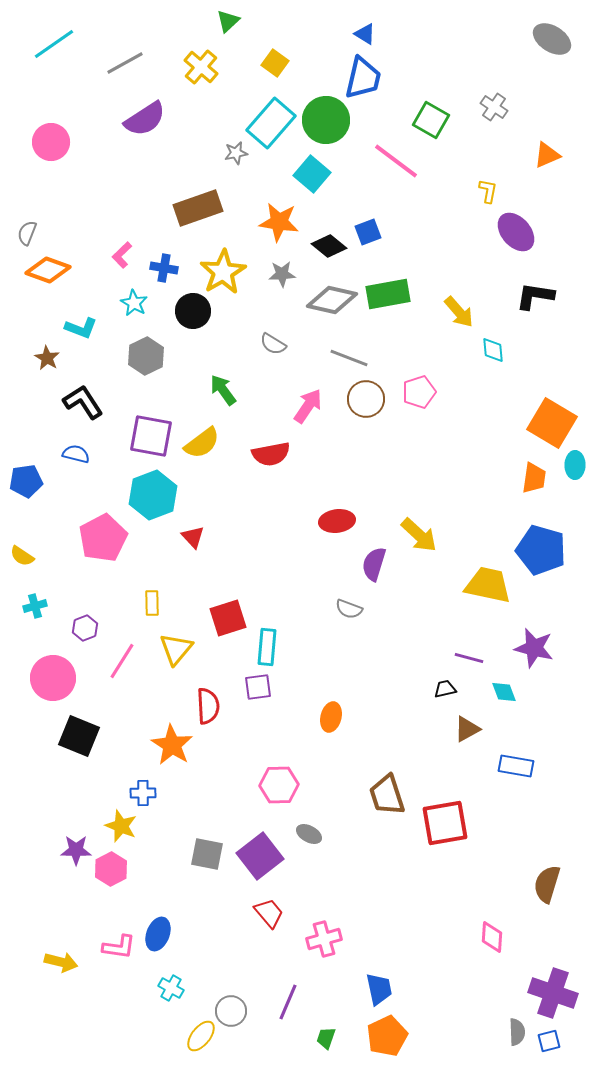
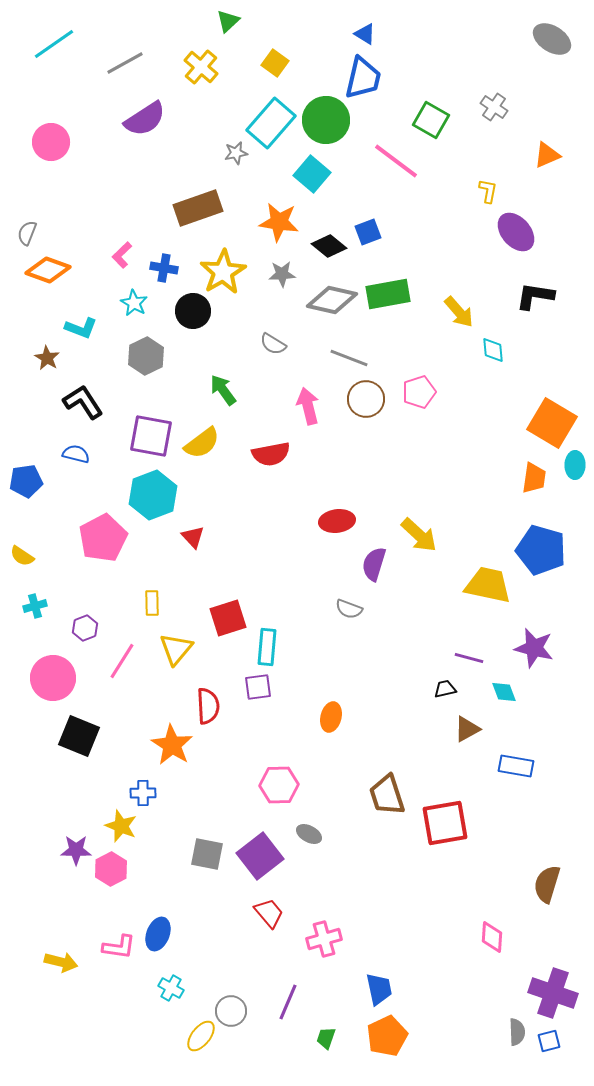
pink arrow at (308, 406): rotated 48 degrees counterclockwise
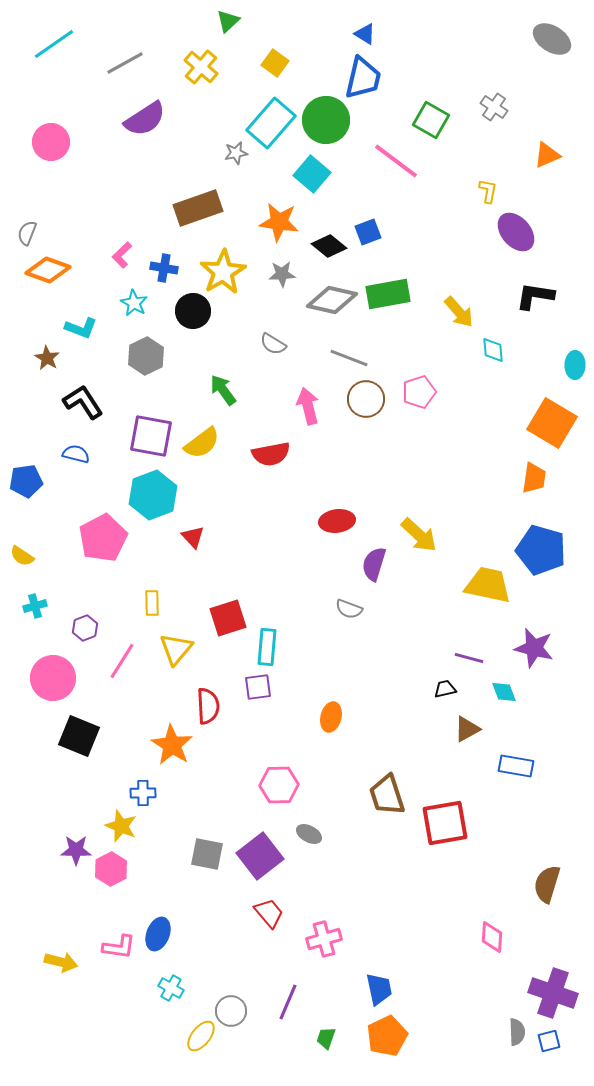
cyan ellipse at (575, 465): moved 100 px up
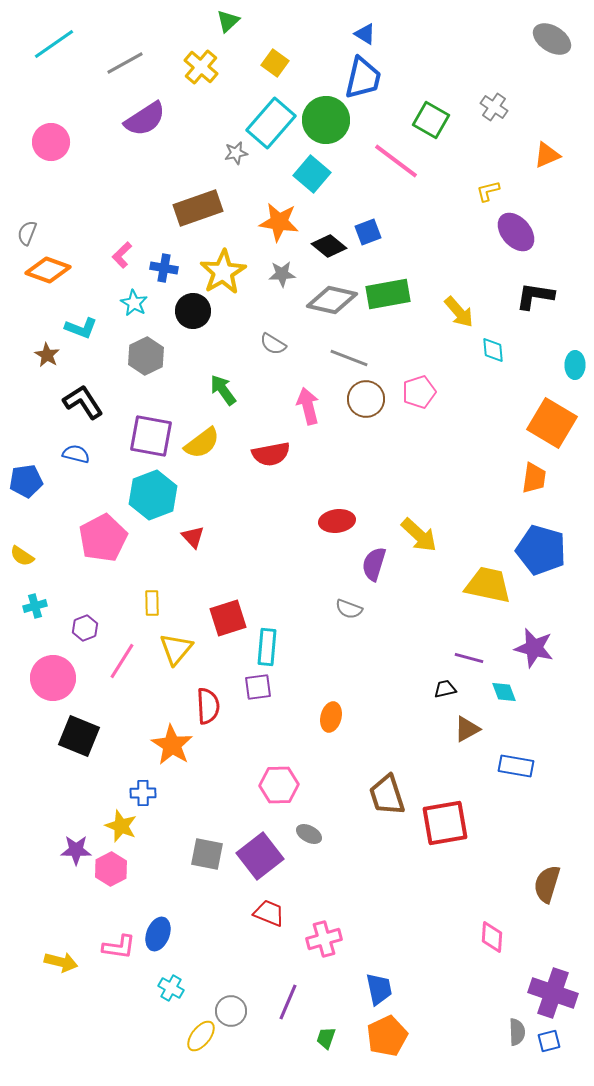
yellow L-shape at (488, 191): rotated 115 degrees counterclockwise
brown star at (47, 358): moved 3 px up
red trapezoid at (269, 913): rotated 28 degrees counterclockwise
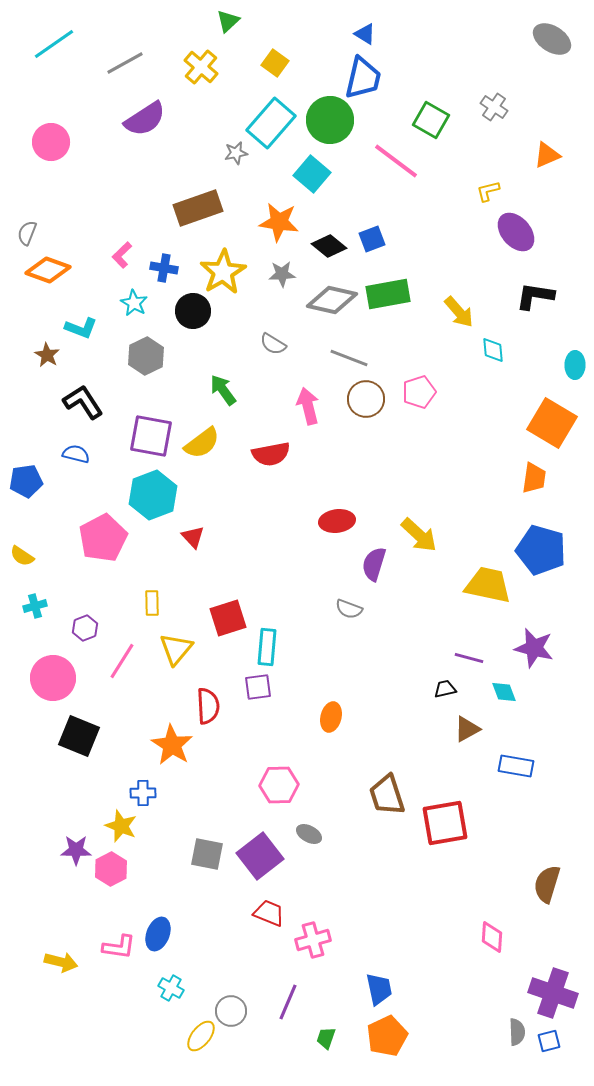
green circle at (326, 120): moved 4 px right
blue square at (368, 232): moved 4 px right, 7 px down
pink cross at (324, 939): moved 11 px left, 1 px down
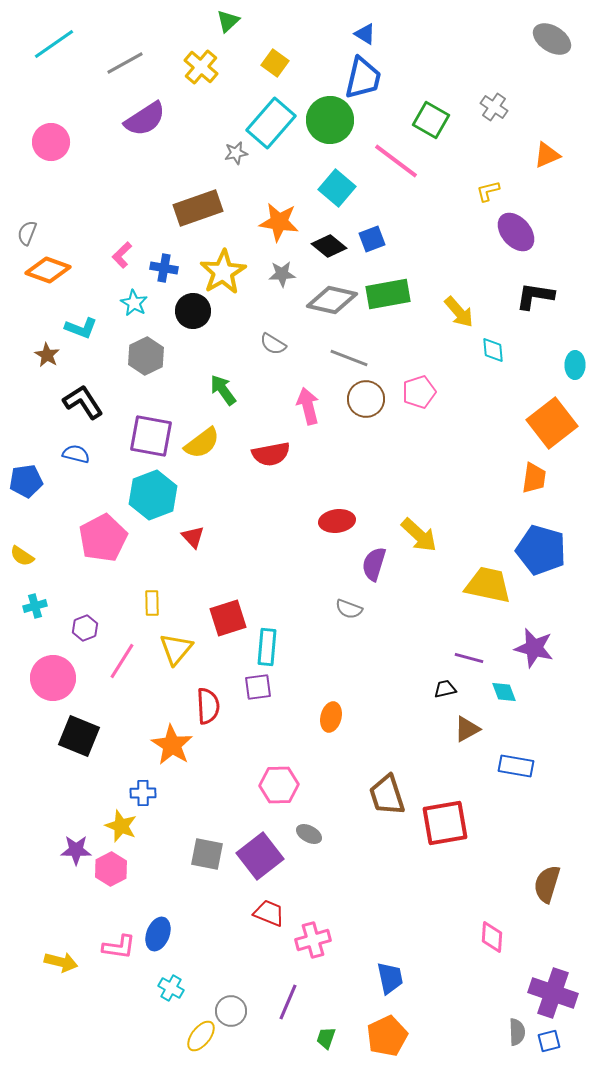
cyan square at (312, 174): moved 25 px right, 14 px down
orange square at (552, 423): rotated 21 degrees clockwise
blue trapezoid at (379, 989): moved 11 px right, 11 px up
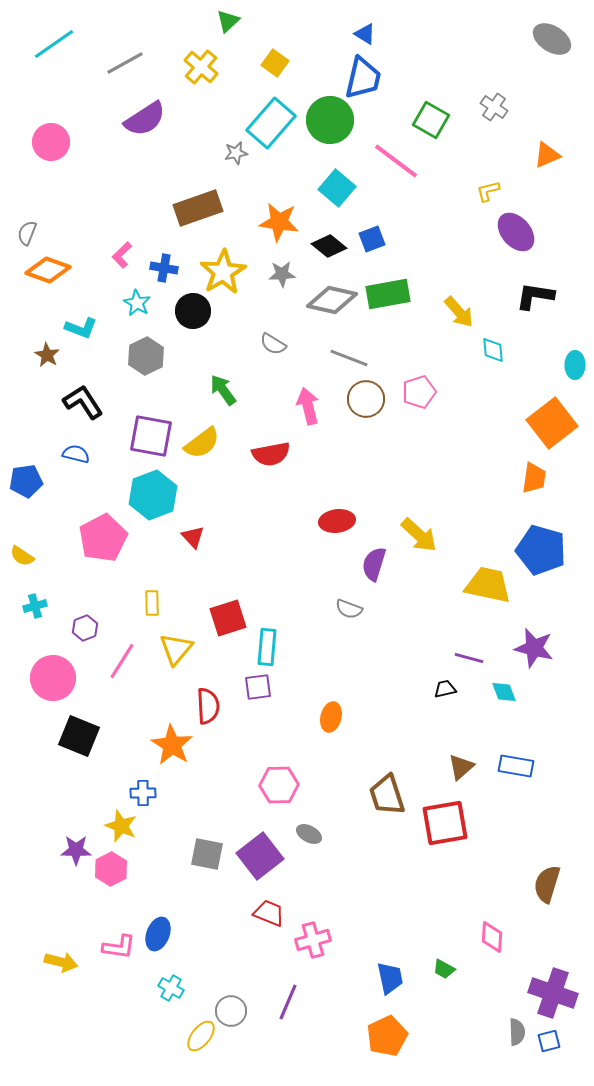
cyan star at (134, 303): moved 3 px right
brown triangle at (467, 729): moved 6 px left, 38 px down; rotated 12 degrees counterclockwise
green trapezoid at (326, 1038): moved 118 px right, 69 px up; rotated 80 degrees counterclockwise
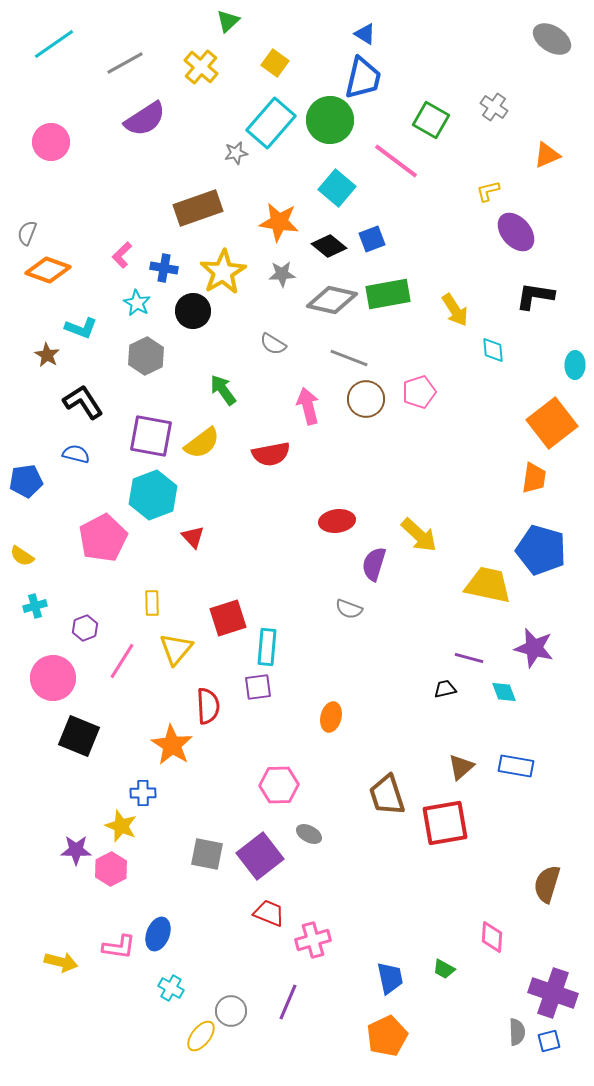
yellow arrow at (459, 312): moved 4 px left, 2 px up; rotated 8 degrees clockwise
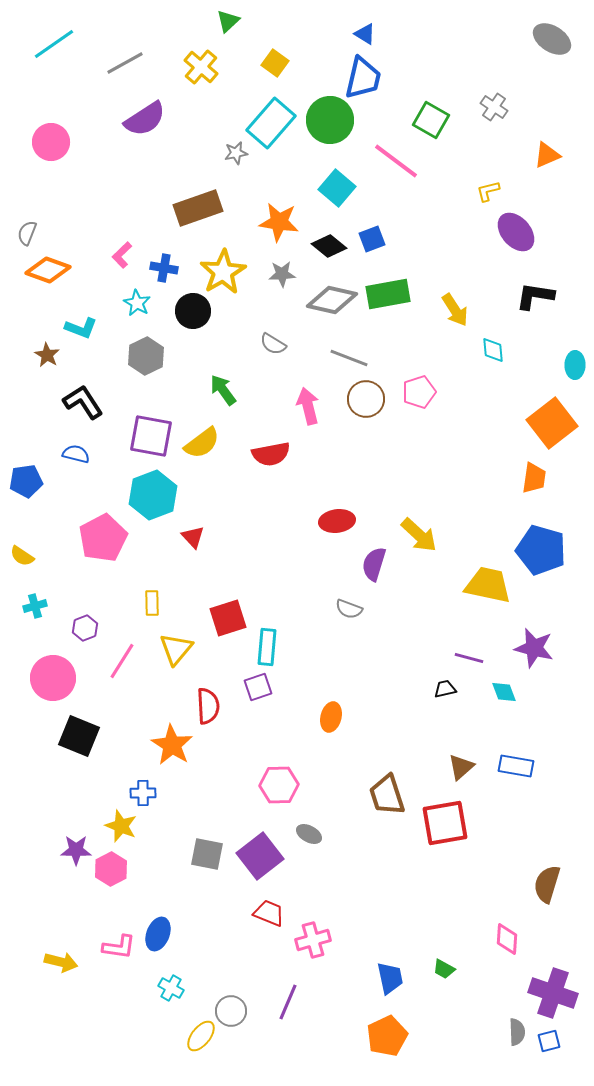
purple square at (258, 687): rotated 12 degrees counterclockwise
pink diamond at (492, 937): moved 15 px right, 2 px down
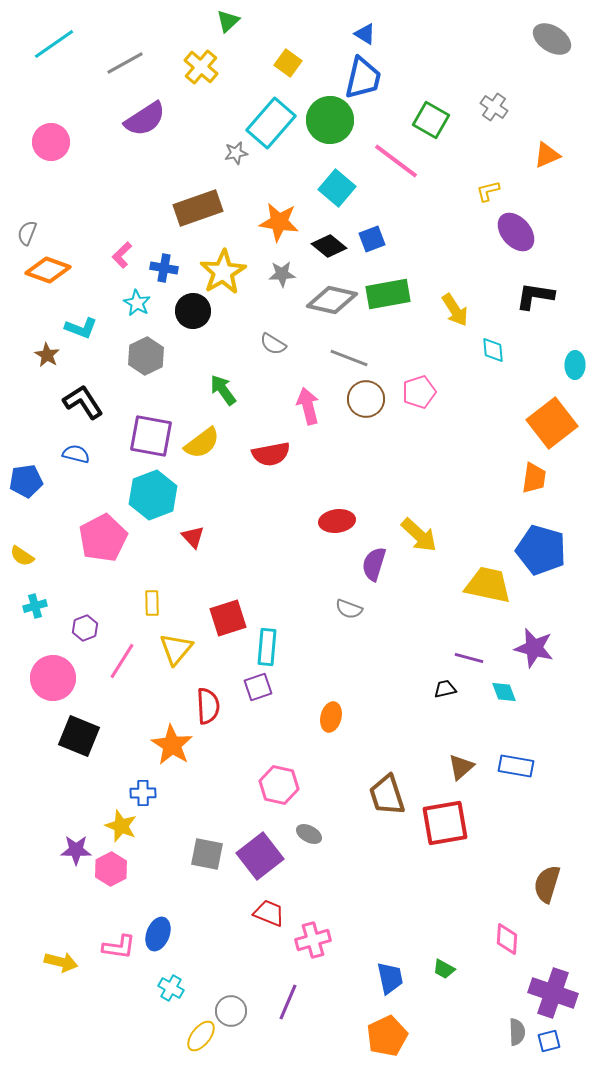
yellow square at (275, 63): moved 13 px right
pink hexagon at (279, 785): rotated 15 degrees clockwise
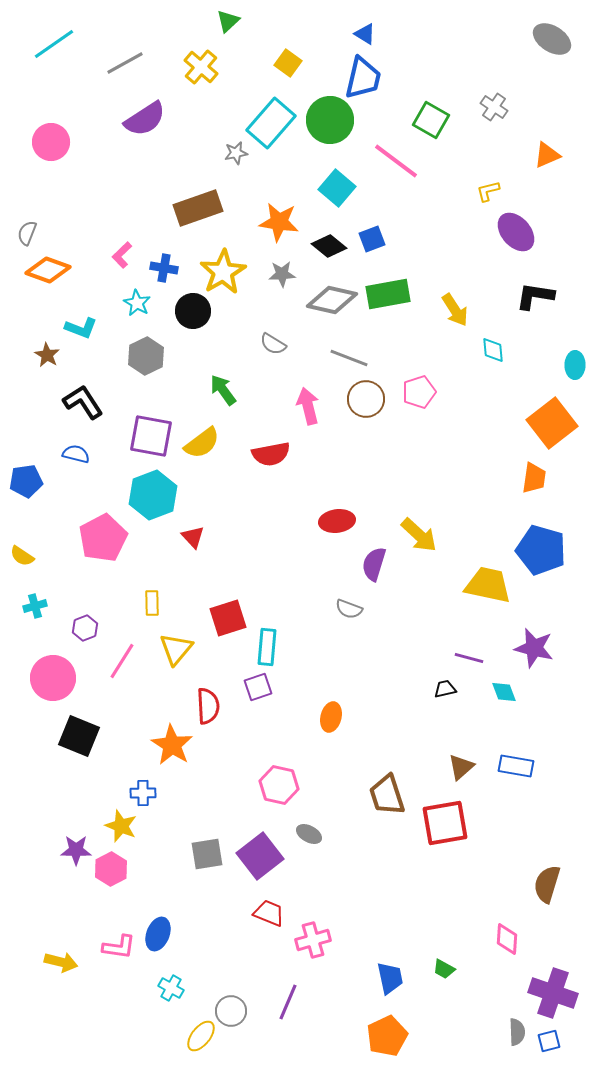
gray square at (207, 854): rotated 20 degrees counterclockwise
